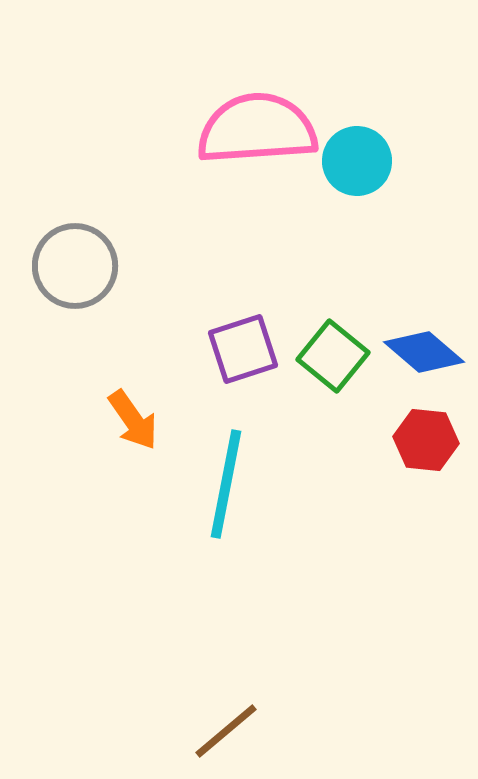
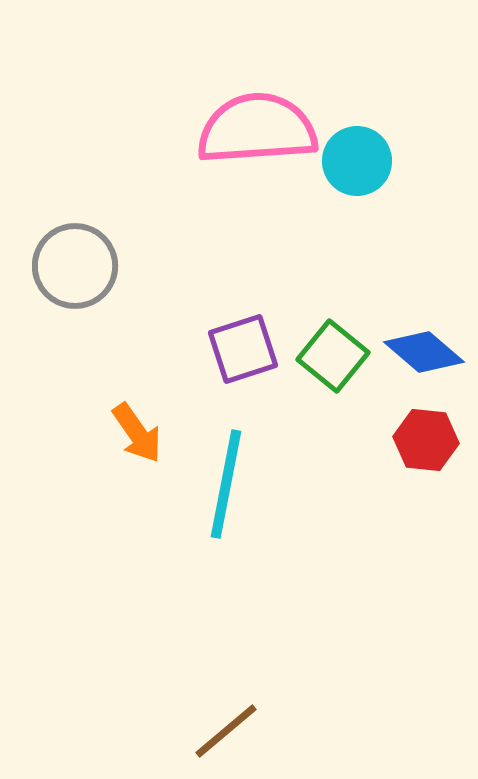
orange arrow: moved 4 px right, 13 px down
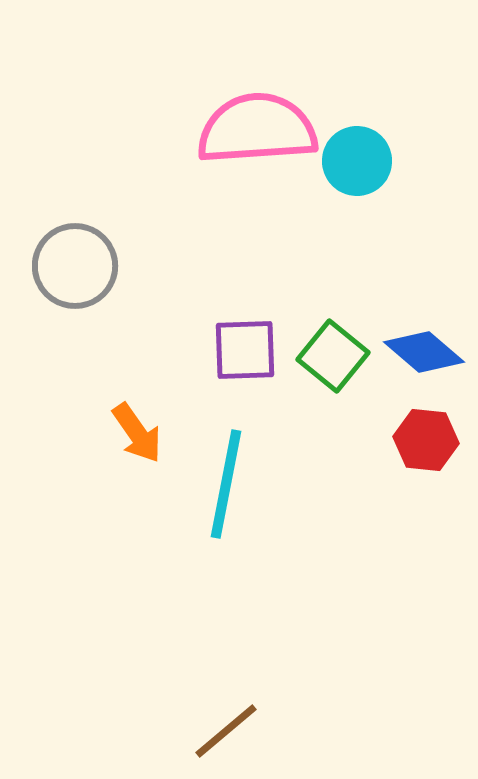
purple square: moved 2 px right, 1 px down; rotated 16 degrees clockwise
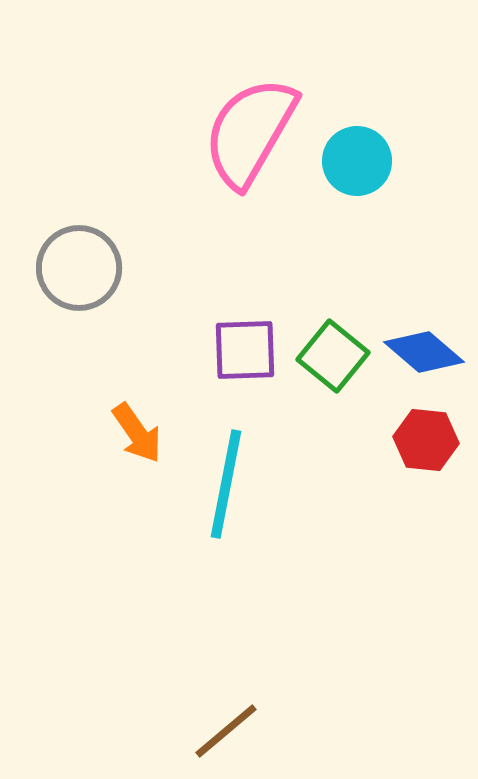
pink semicircle: moved 7 px left, 3 px down; rotated 56 degrees counterclockwise
gray circle: moved 4 px right, 2 px down
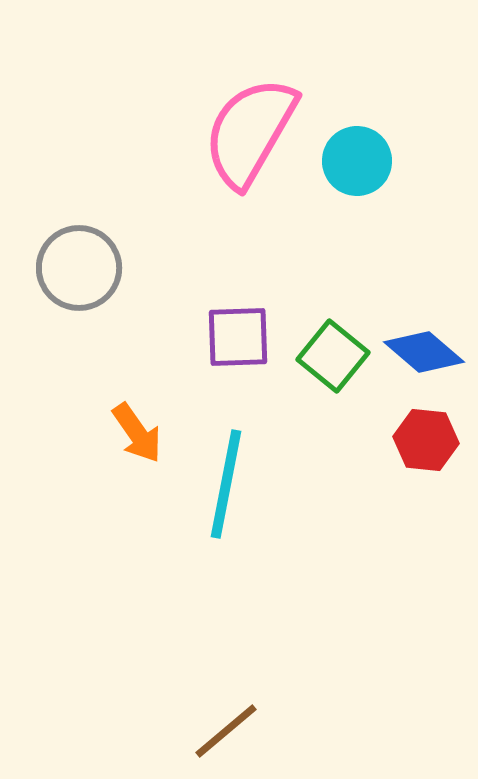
purple square: moved 7 px left, 13 px up
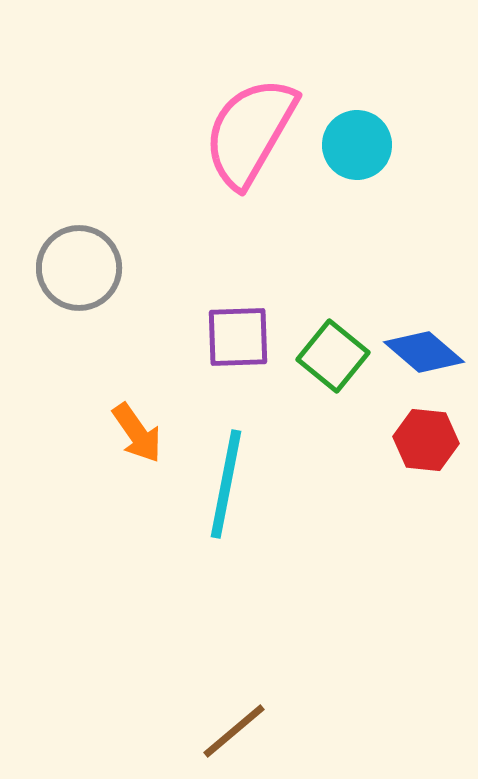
cyan circle: moved 16 px up
brown line: moved 8 px right
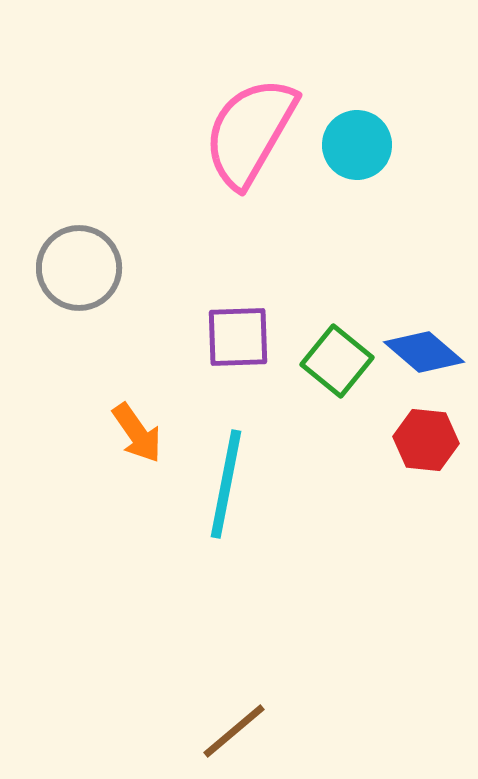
green square: moved 4 px right, 5 px down
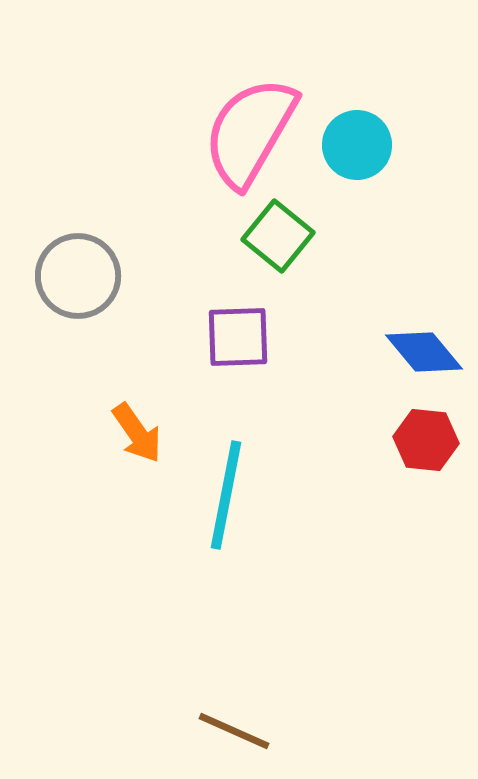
gray circle: moved 1 px left, 8 px down
blue diamond: rotated 10 degrees clockwise
green square: moved 59 px left, 125 px up
cyan line: moved 11 px down
brown line: rotated 64 degrees clockwise
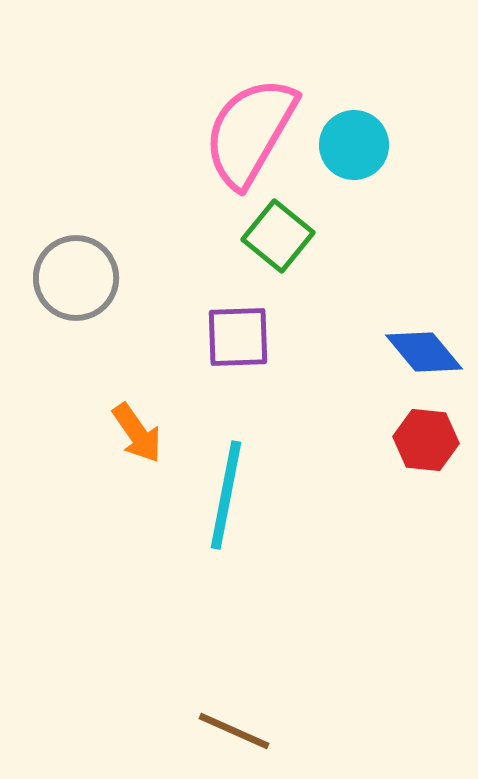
cyan circle: moved 3 px left
gray circle: moved 2 px left, 2 px down
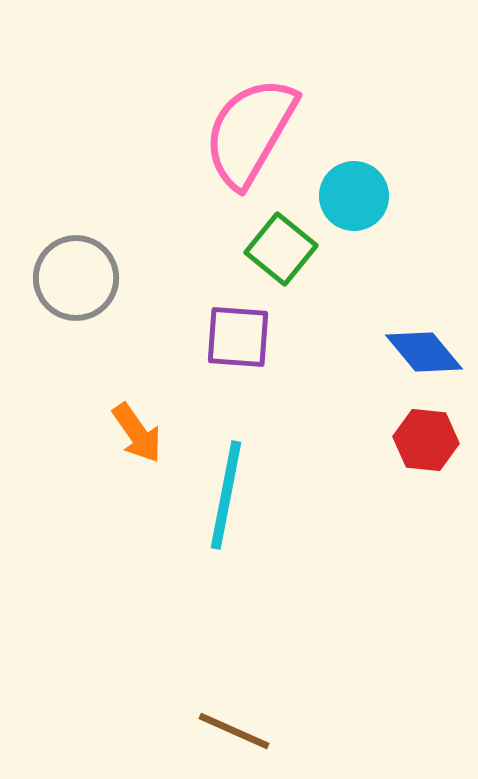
cyan circle: moved 51 px down
green square: moved 3 px right, 13 px down
purple square: rotated 6 degrees clockwise
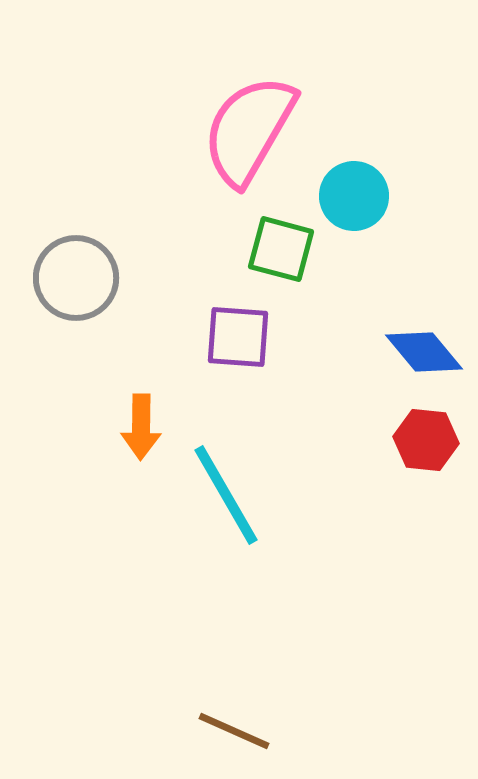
pink semicircle: moved 1 px left, 2 px up
green square: rotated 24 degrees counterclockwise
orange arrow: moved 4 px right, 6 px up; rotated 36 degrees clockwise
cyan line: rotated 41 degrees counterclockwise
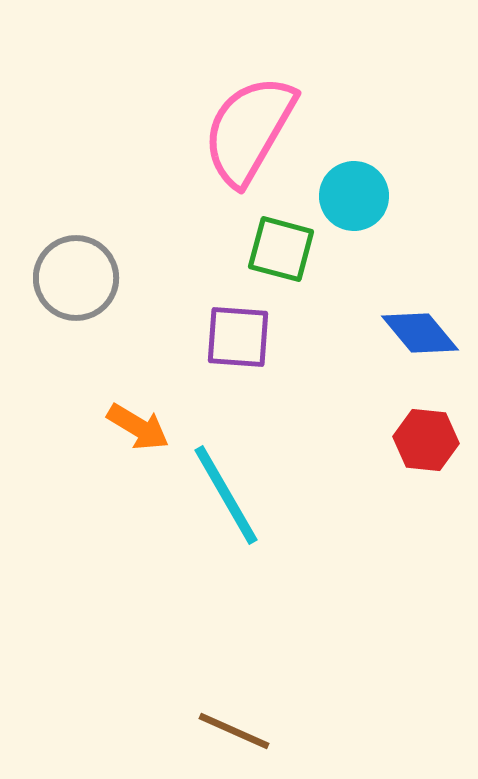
blue diamond: moved 4 px left, 19 px up
orange arrow: moved 3 px left; rotated 60 degrees counterclockwise
